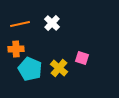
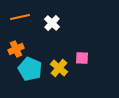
orange line: moved 7 px up
orange cross: rotated 21 degrees counterclockwise
pink square: rotated 16 degrees counterclockwise
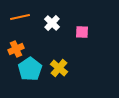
pink square: moved 26 px up
cyan pentagon: rotated 15 degrees clockwise
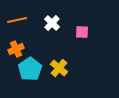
orange line: moved 3 px left, 3 px down
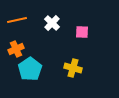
yellow cross: moved 14 px right; rotated 24 degrees counterclockwise
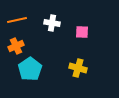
white cross: rotated 35 degrees counterclockwise
orange cross: moved 3 px up
yellow cross: moved 5 px right
